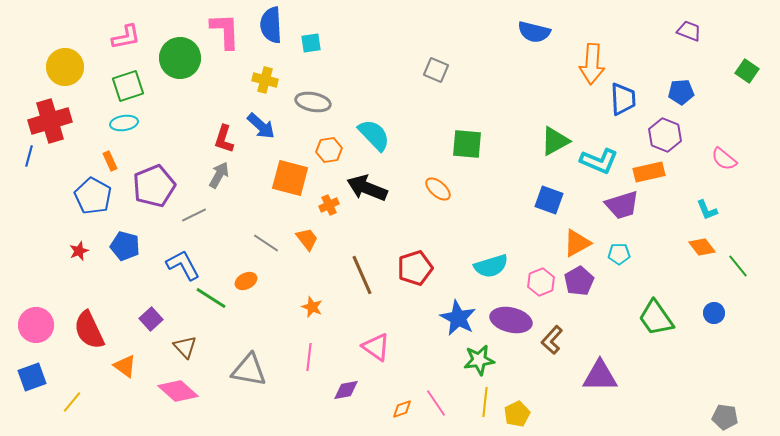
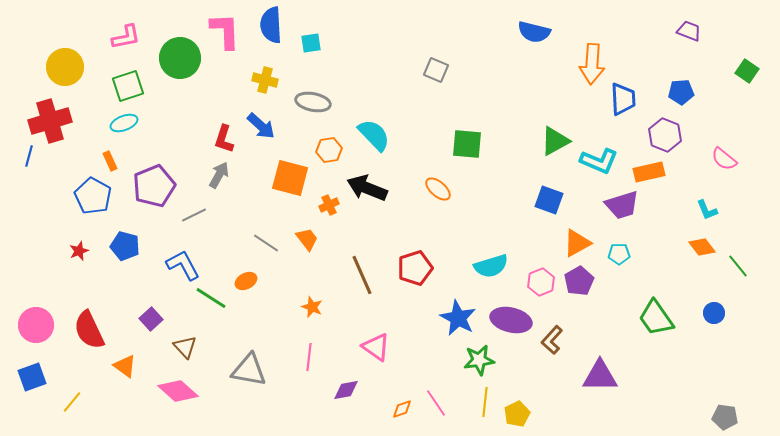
cyan ellipse at (124, 123): rotated 12 degrees counterclockwise
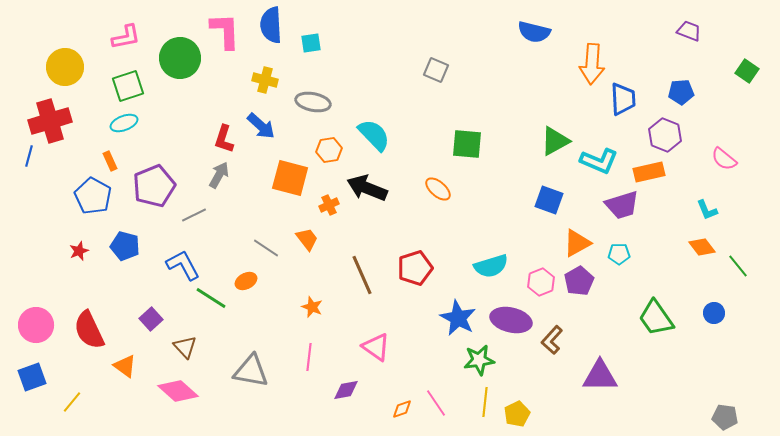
gray line at (266, 243): moved 5 px down
gray triangle at (249, 370): moved 2 px right, 1 px down
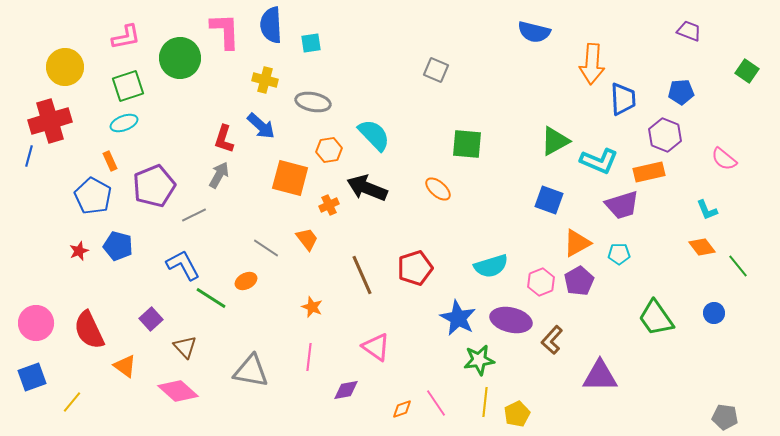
blue pentagon at (125, 246): moved 7 px left
pink circle at (36, 325): moved 2 px up
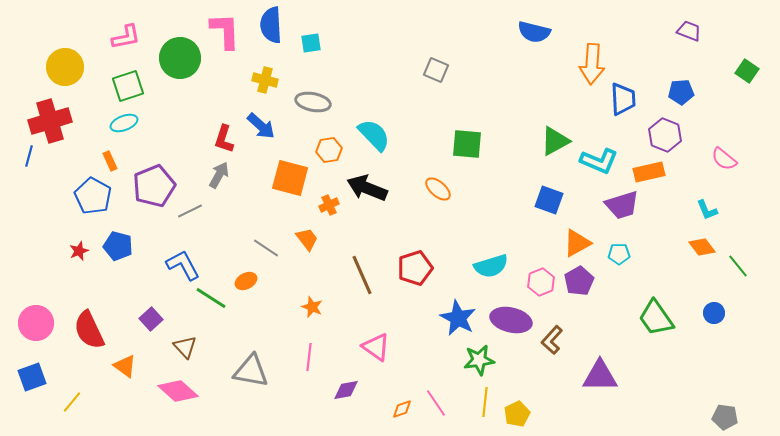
gray line at (194, 215): moved 4 px left, 4 px up
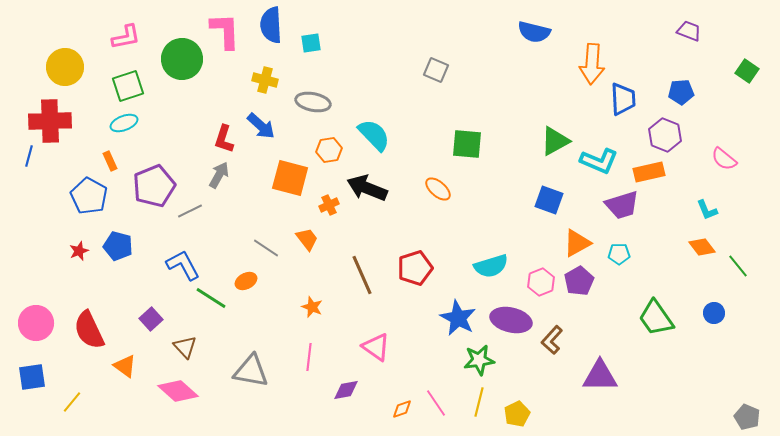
green circle at (180, 58): moved 2 px right, 1 px down
red cross at (50, 121): rotated 15 degrees clockwise
blue pentagon at (93, 196): moved 4 px left
blue square at (32, 377): rotated 12 degrees clockwise
yellow line at (485, 402): moved 6 px left; rotated 8 degrees clockwise
gray pentagon at (725, 417): moved 22 px right; rotated 15 degrees clockwise
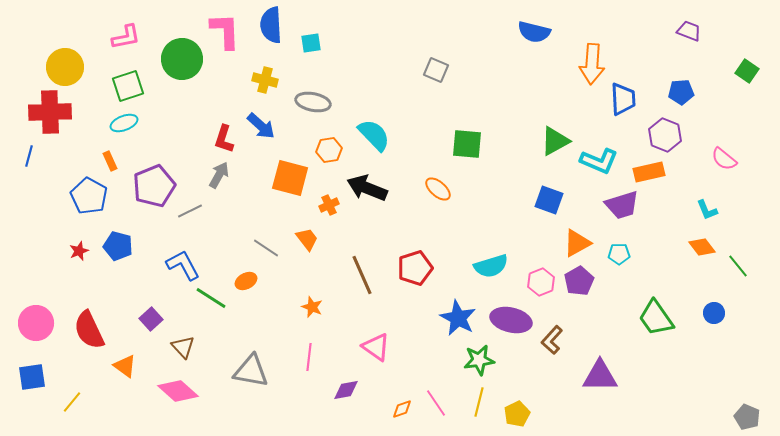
red cross at (50, 121): moved 9 px up
brown triangle at (185, 347): moved 2 px left
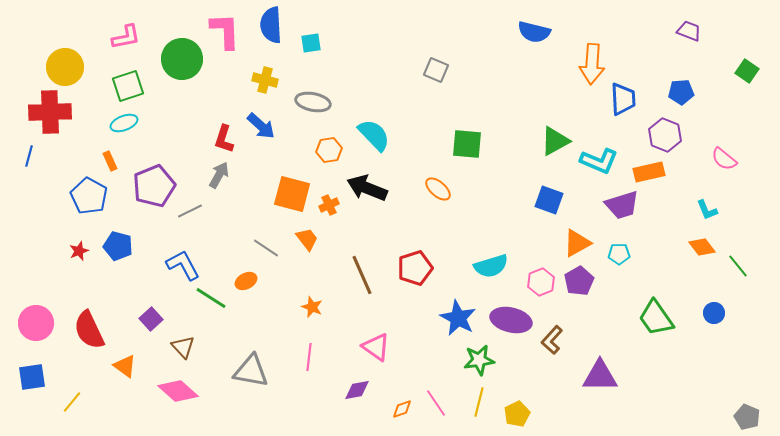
orange square at (290, 178): moved 2 px right, 16 px down
purple diamond at (346, 390): moved 11 px right
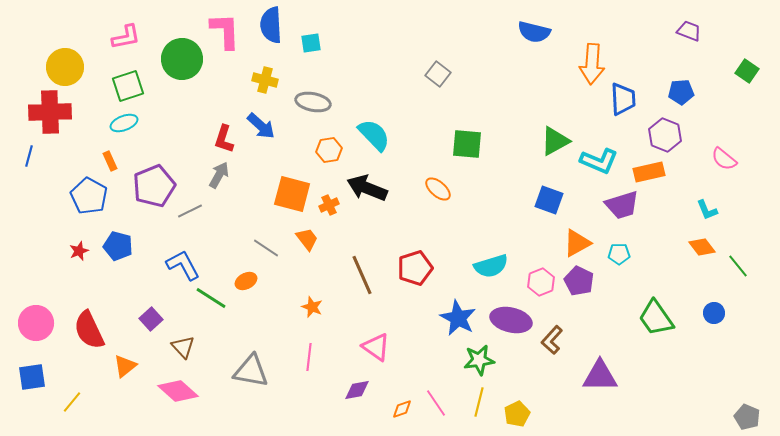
gray square at (436, 70): moved 2 px right, 4 px down; rotated 15 degrees clockwise
purple pentagon at (579, 281): rotated 16 degrees counterclockwise
orange triangle at (125, 366): rotated 45 degrees clockwise
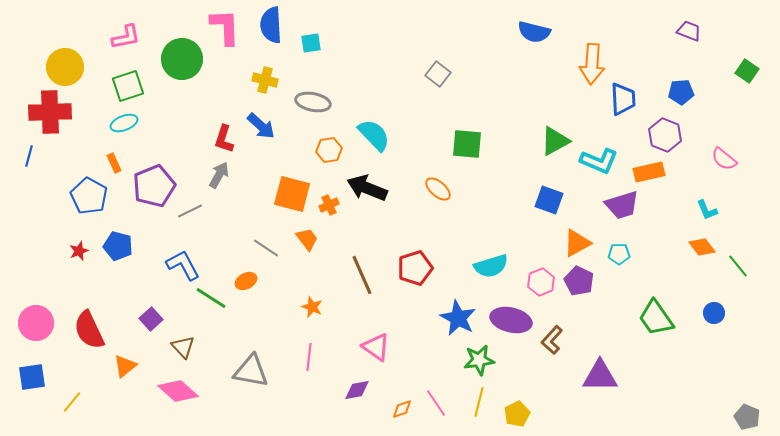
pink L-shape at (225, 31): moved 4 px up
orange rectangle at (110, 161): moved 4 px right, 2 px down
